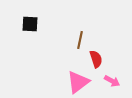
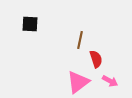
pink arrow: moved 2 px left
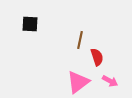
red semicircle: moved 1 px right, 2 px up
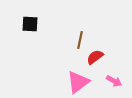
red semicircle: moved 2 px left; rotated 108 degrees counterclockwise
pink arrow: moved 4 px right
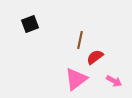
black square: rotated 24 degrees counterclockwise
pink triangle: moved 2 px left, 3 px up
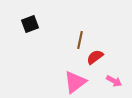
pink triangle: moved 1 px left, 3 px down
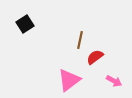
black square: moved 5 px left; rotated 12 degrees counterclockwise
pink triangle: moved 6 px left, 2 px up
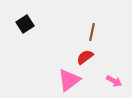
brown line: moved 12 px right, 8 px up
red semicircle: moved 10 px left
